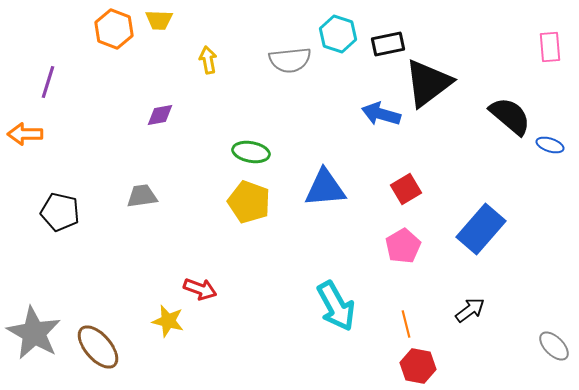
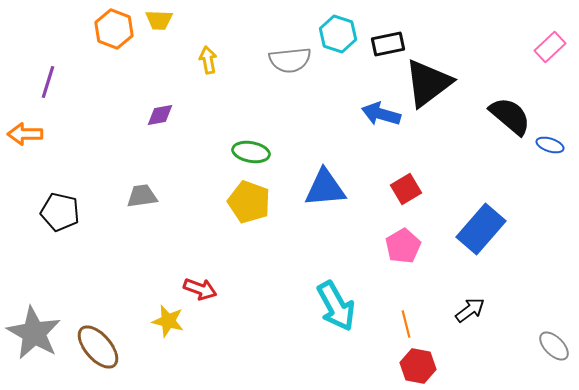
pink rectangle: rotated 52 degrees clockwise
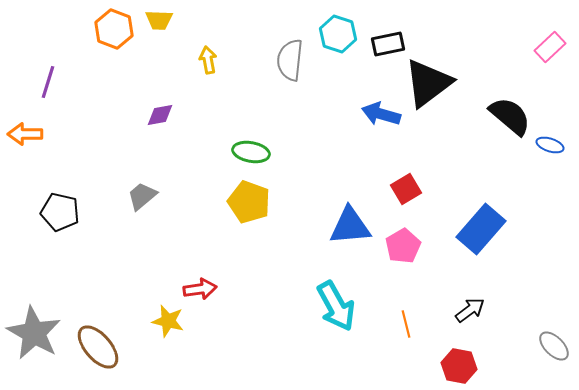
gray semicircle: rotated 102 degrees clockwise
blue triangle: moved 25 px right, 38 px down
gray trapezoid: rotated 32 degrees counterclockwise
red arrow: rotated 28 degrees counterclockwise
red hexagon: moved 41 px right
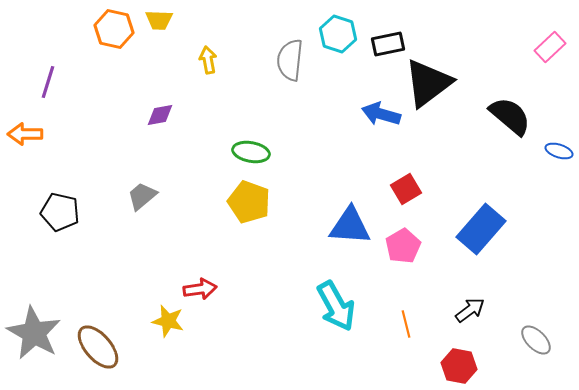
orange hexagon: rotated 9 degrees counterclockwise
blue ellipse: moved 9 px right, 6 px down
blue triangle: rotated 9 degrees clockwise
gray ellipse: moved 18 px left, 6 px up
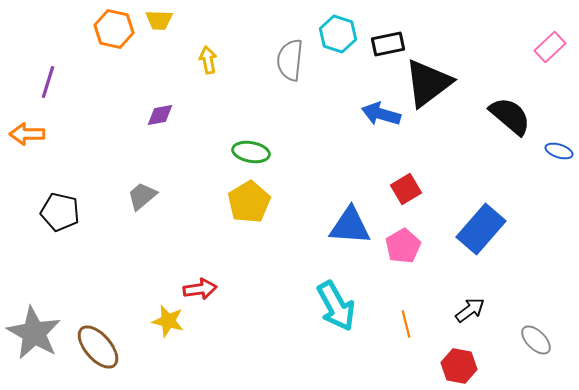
orange arrow: moved 2 px right
yellow pentagon: rotated 21 degrees clockwise
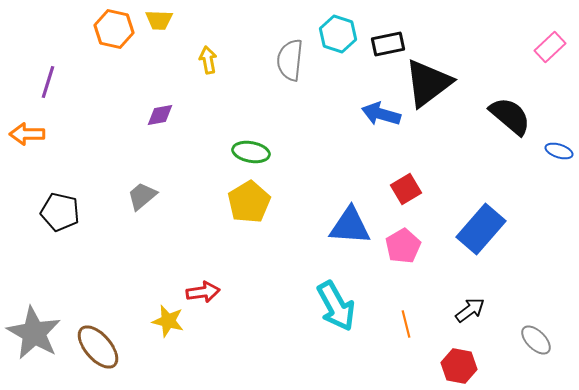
red arrow: moved 3 px right, 3 px down
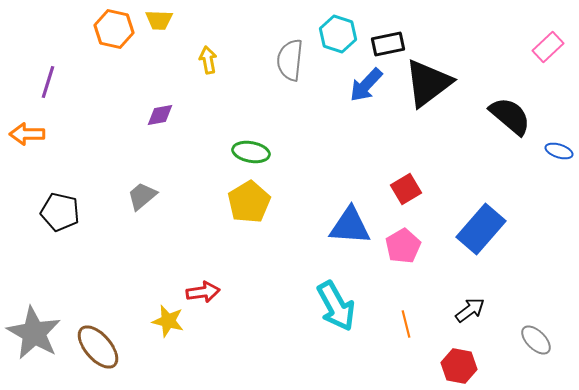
pink rectangle: moved 2 px left
blue arrow: moved 15 px left, 29 px up; rotated 63 degrees counterclockwise
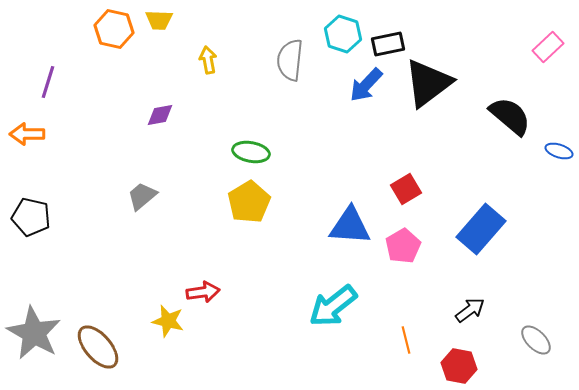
cyan hexagon: moved 5 px right
black pentagon: moved 29 px left, 5 px down
cyan arrow: moved 3 px left; rotated 81 degrees clockwise
orange line: moved 16 px down
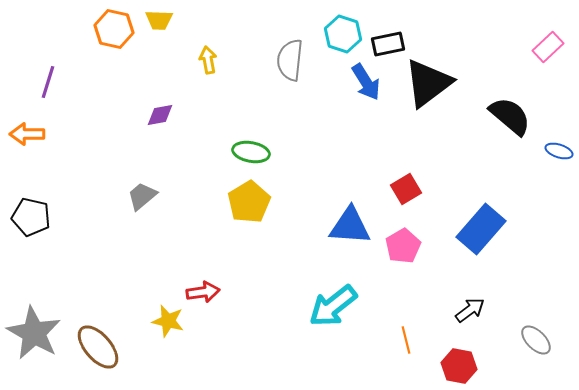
blue arrow: moved 3 px up; rotated 75 degrees counterclockwise
